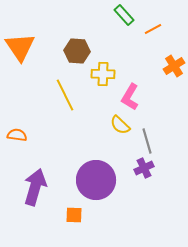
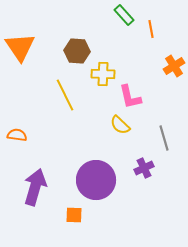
orange line: moved 2 px left; rotated 72 degrees counterclockwise
pink L-shape: rotated 44 degrees counterclockwise
gray line: moved 17 px right, 3 px up
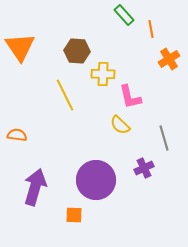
orange cross: moved 5 px left, 7 px up
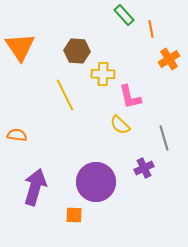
purple circle: moved 2 px down
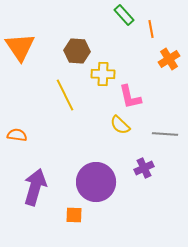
gray line: moved 1 px right, 4 px up; rotated 70 degrees counterclockwise
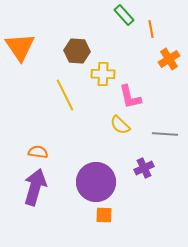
orange semicircle: moved 21 px right, 17 px down
orange square: moved 30 px right
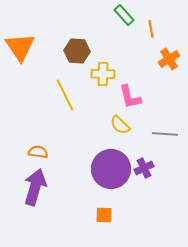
purple circle: moved 15 px right, 13 px up
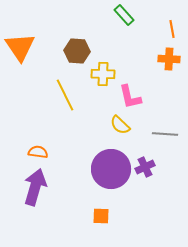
orange line: moved 21 px right
orange cross: rotated 35 degrees clockwise
purple cross: moved 1 px right, 1 px up
orange square: moved 3 px left, 1 px down
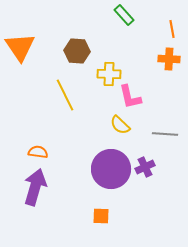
yellow cross: moved 6 px right
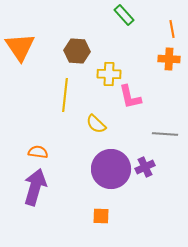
yellow line: rotated 32 degrees clockwise
yellow semicircle: moved 24 px left, 1 px up
